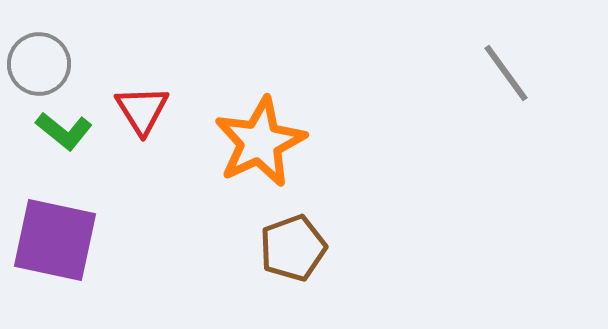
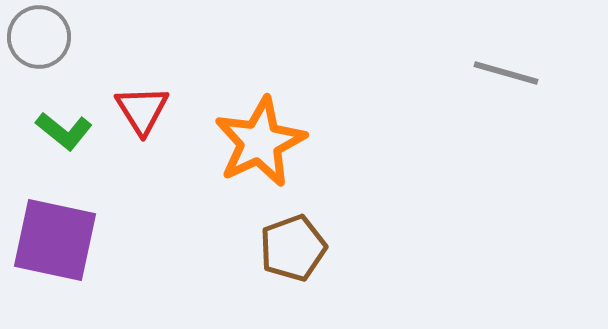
gray circle: moved 27 px up
gray line: rotated 38 degrees counterclockwise
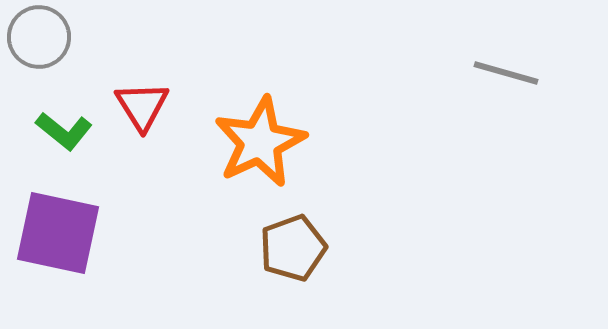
red triangle: moved 4 px up
purple square: moved 3 px right, 7 px up
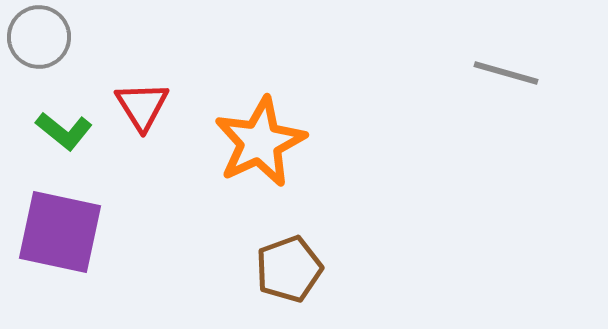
purple square: moved 2 px right, 1 px up
brown pentagon: moved 4 px left, 21 px down
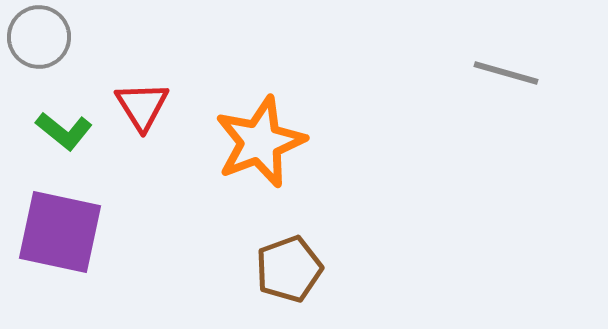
orange star: rotated 4 degrees clockwise
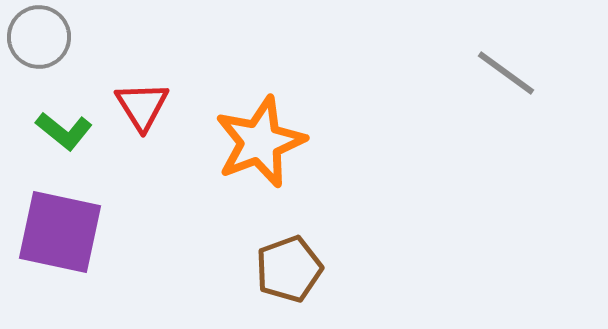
gray line: rotated 20 degrees clockwise
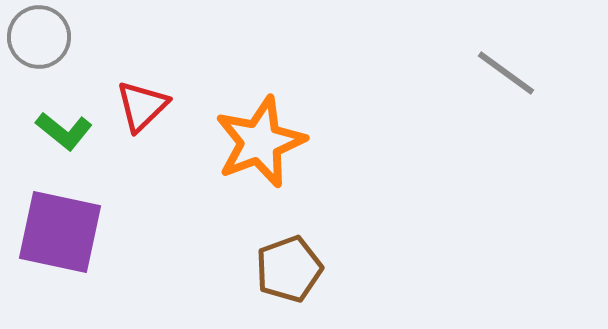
red triangle: rotated 18 degrees clockwise
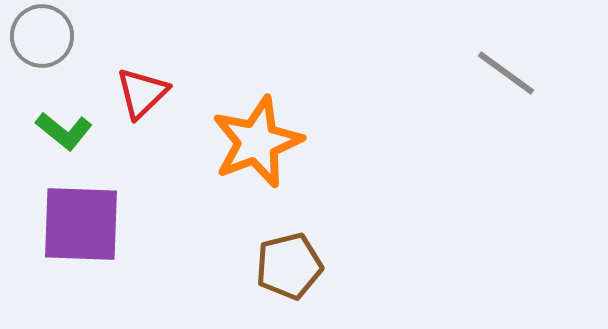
gray circle: moved 3 px right, 1 px up
red triangle: moved 13 px up
orange star: moved 3 px left
purple square: moved 21 px right, 8 px up; rotated 10 degrees counterclockwise
brown pentagon: moved 3 px up; rotated 6 degrees clockwise
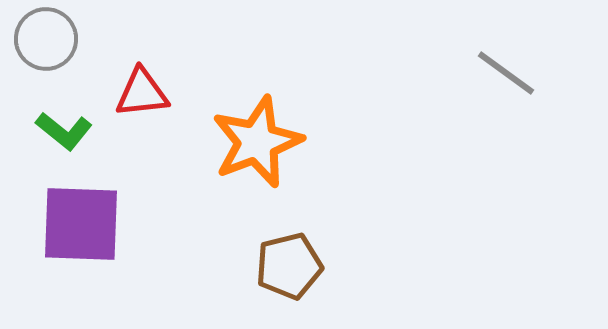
gray circle: moved 4 px right, 3 px down
red triangle: rotated 38 degrees clockwise
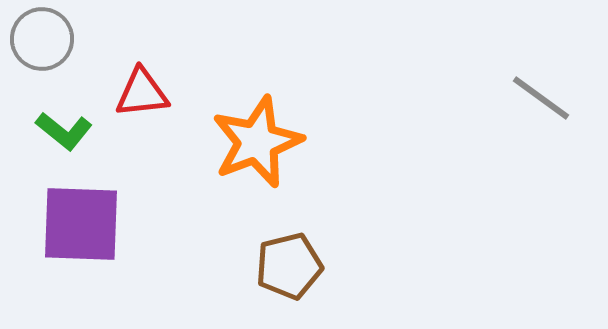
gray circle: moved 4 px left
gray line: moved 35 px right, 25 px down
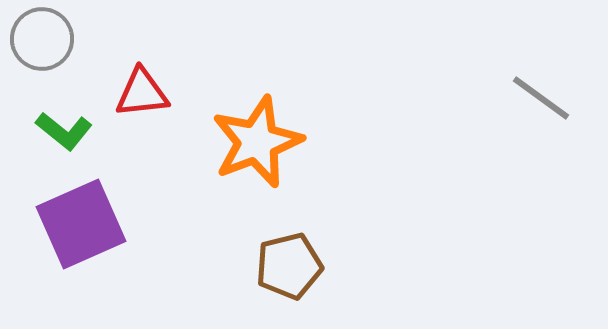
purple square: rotated 26 degrees counterclockwise
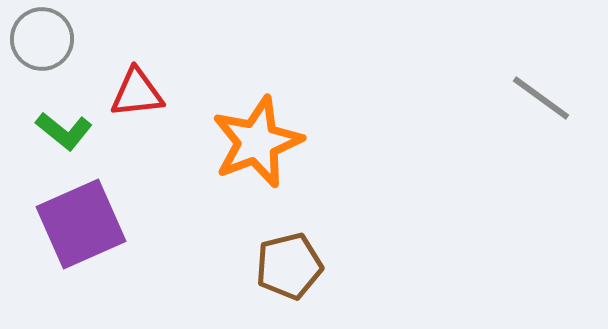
red triangle: moved 5 px left
